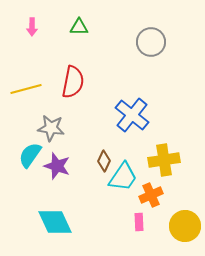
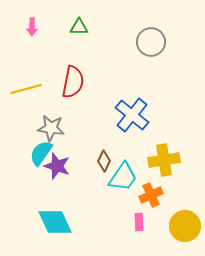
cyan semicircle: moved 11 px right, 2 px up
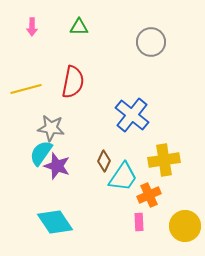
orange cross: moved 2 px left
cyan diamond: rotated 9 degrees counterclockwise
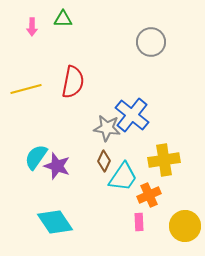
green triangle: moved 16 px left, 8 px up
gray star: moved 56 px right
cyan semicircle: moved 5 px left, 4 px down
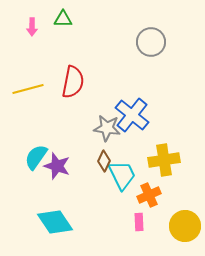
yellow line: moved 2 px right
cyan trapezoid: moved 1 px left, 2 px up; rotated 60 degrees counterclockwise
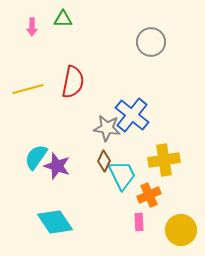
yellow circle: moved 4 px left, 4 px down
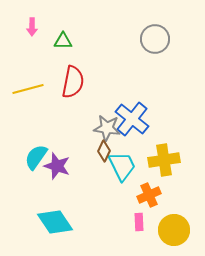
green triangle: moved 22 px down
gray circle: moved 4 px right, 3 px up
blue cross: moved 4 px down
brown diamond: moved 10 px up
cyan trapezoid: moved 9 px up
yellow circle: moved 7 px left
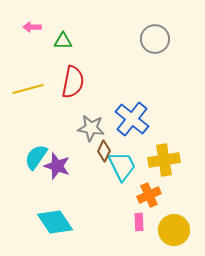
pink arrow: rotated 90 degrees clockwise
gray star: moved 16 px left
